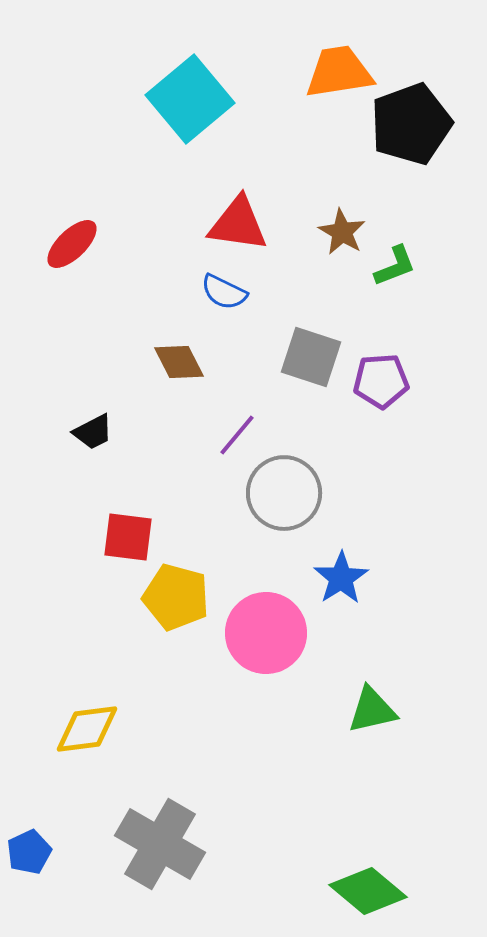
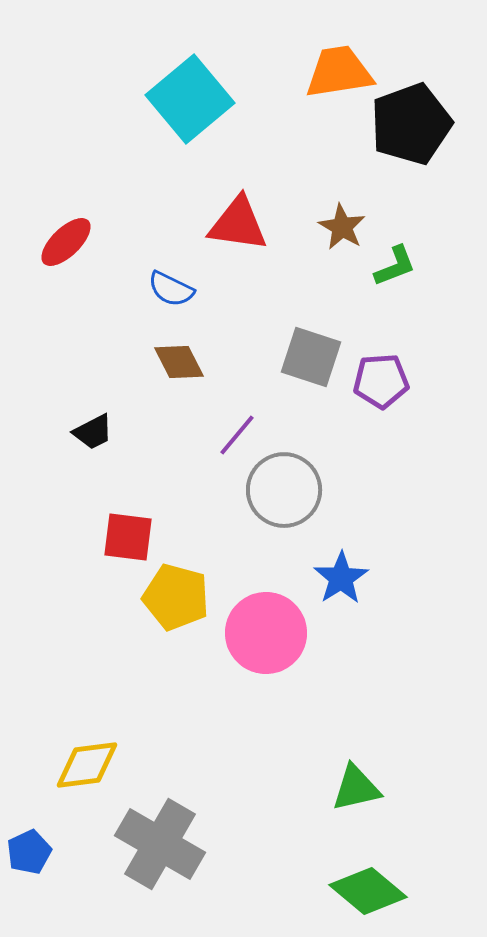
brown star: moved 5 px up
red ellipse: moved 6 px left, 2 px up
blue semicircle: moved 53 px left, 3 px up
gray circle: moved 3 px up
green triangle: moved 16 px left, 78 px down
yellow diamond: moved 36 px down
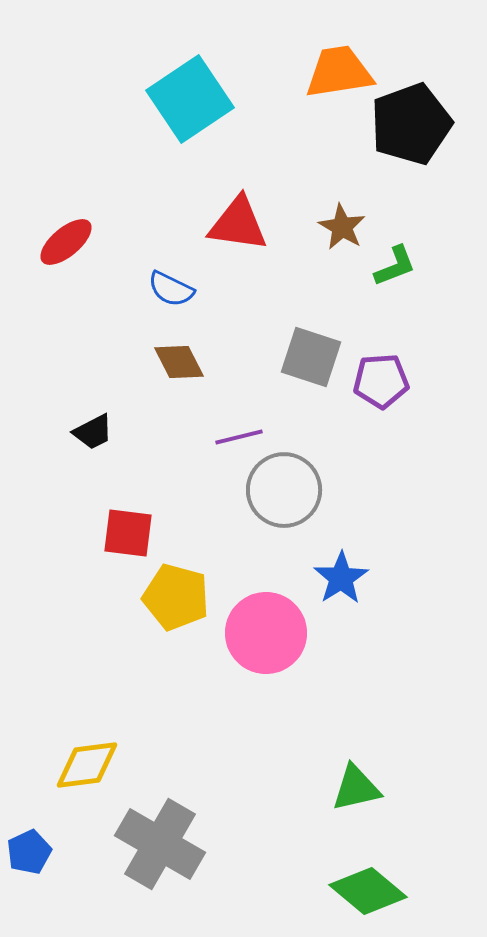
cyan square: rotated 6 degrees clockwise
red ellipse: rotated 4 degrees clockwise
purple line: moved 2 px right, 2 px down; rotated 36 degrees clockwise
red square: moved 4 px up
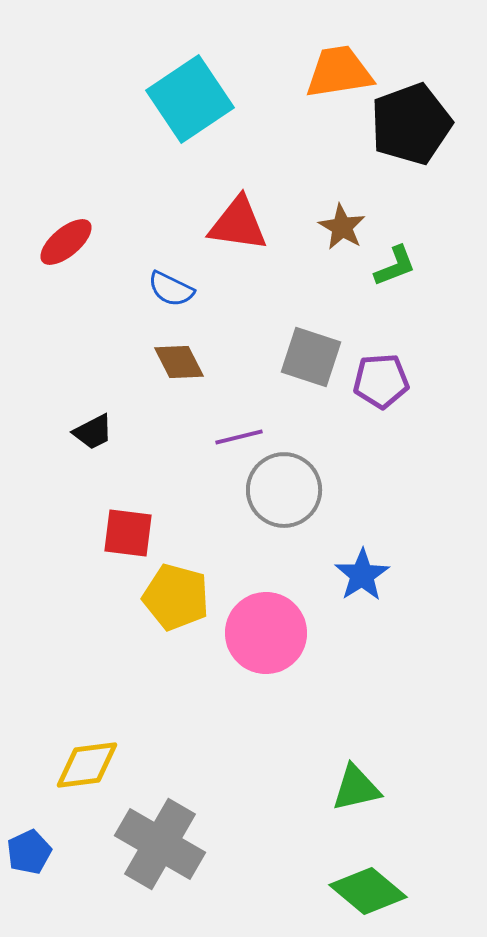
blue star: moved 21 px right, 3 px up
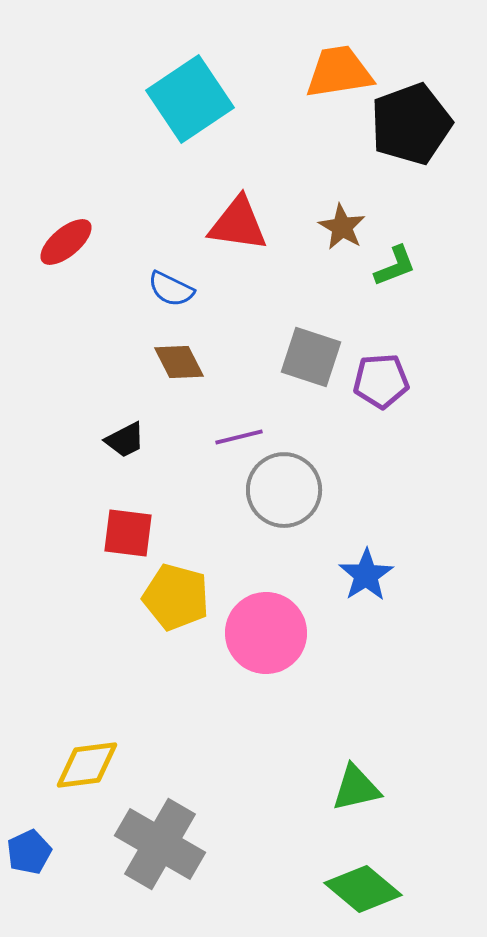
black trapezoid: moved 32 px right, 8 px down
blue star: moved 4 px right
green diamond: moved 5 px left, 2 px up
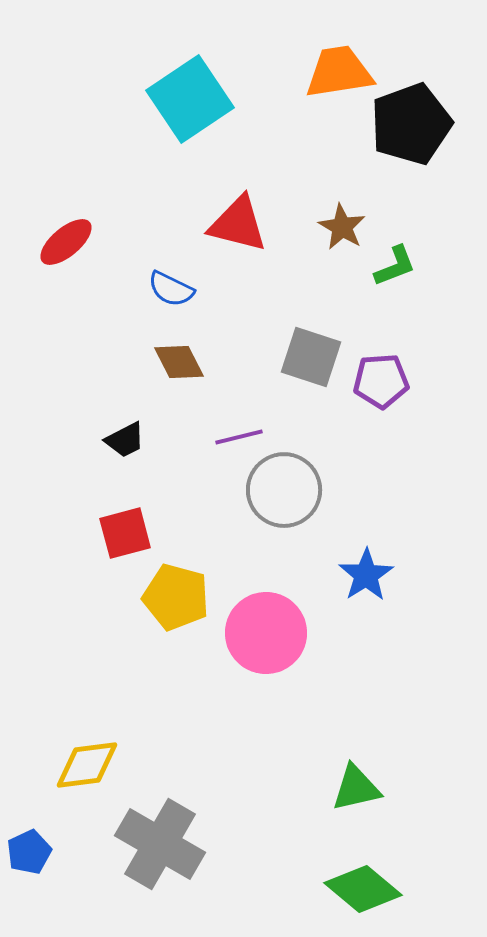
red triangle: rotated 6 degrees clockwise
red square: moved 3 px left; rotated 22 degrees counterclockwise
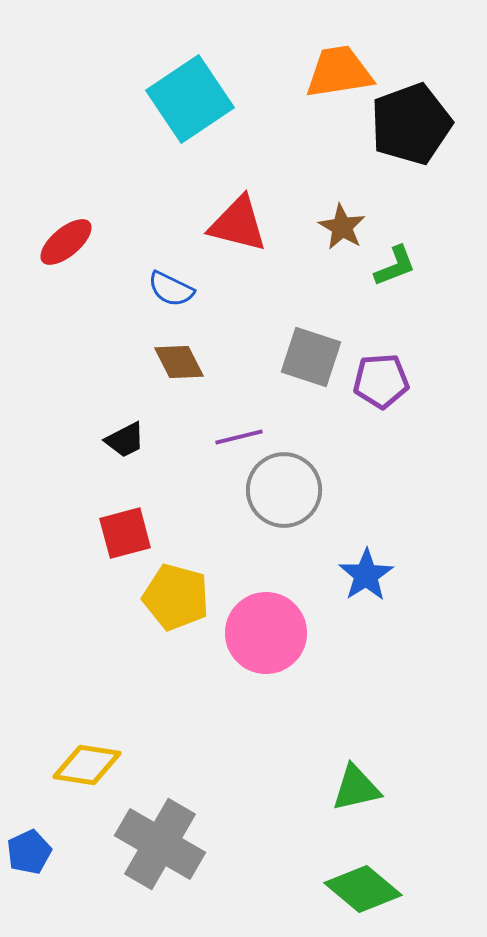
yellow diamond: rotated 16 degrees clockwise
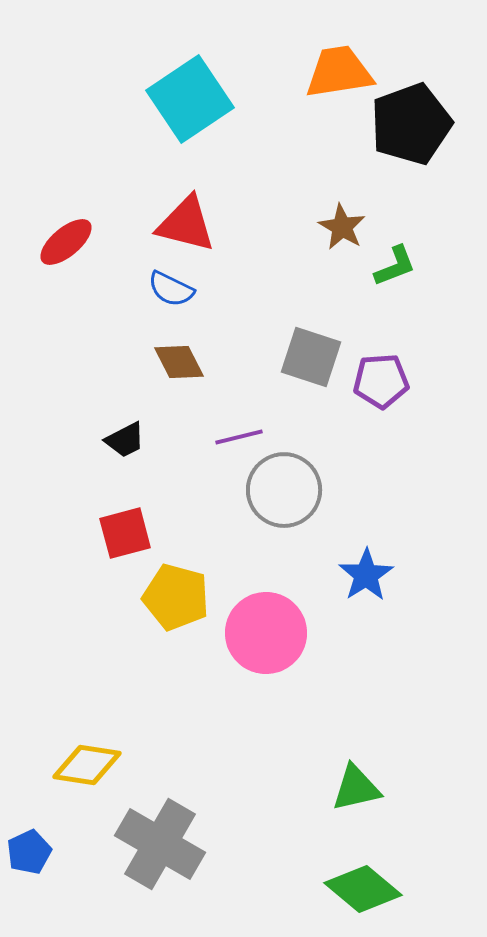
red triangle: moved 52 px left
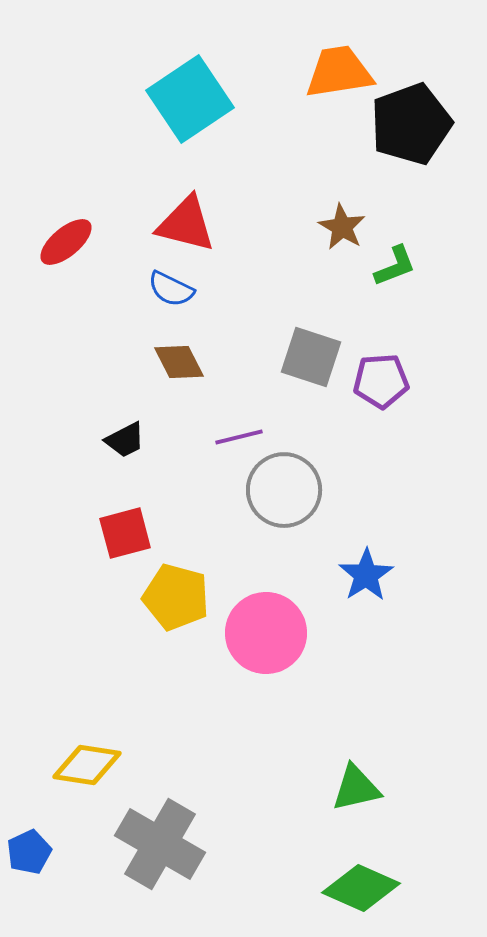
green diamond: moved 2 px left, 1 px up; rotated 16 degrees counterclockwise
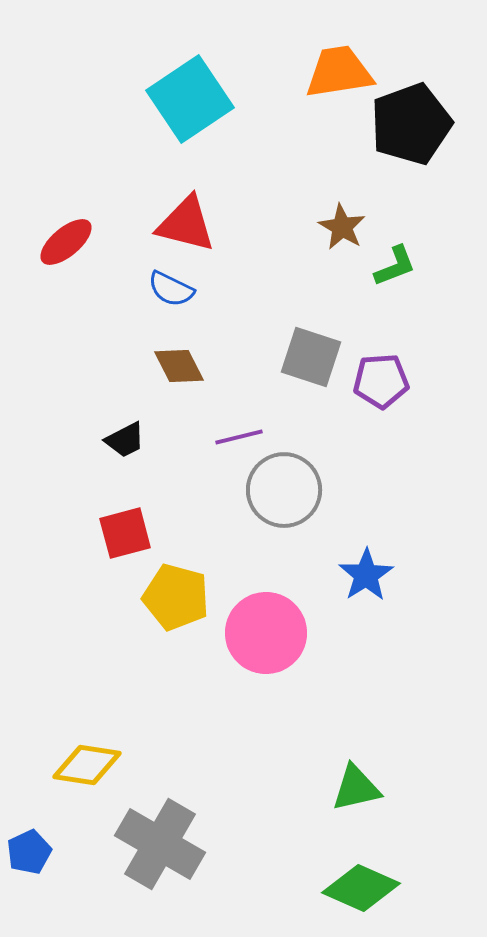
brown diamond: moved 4 px down
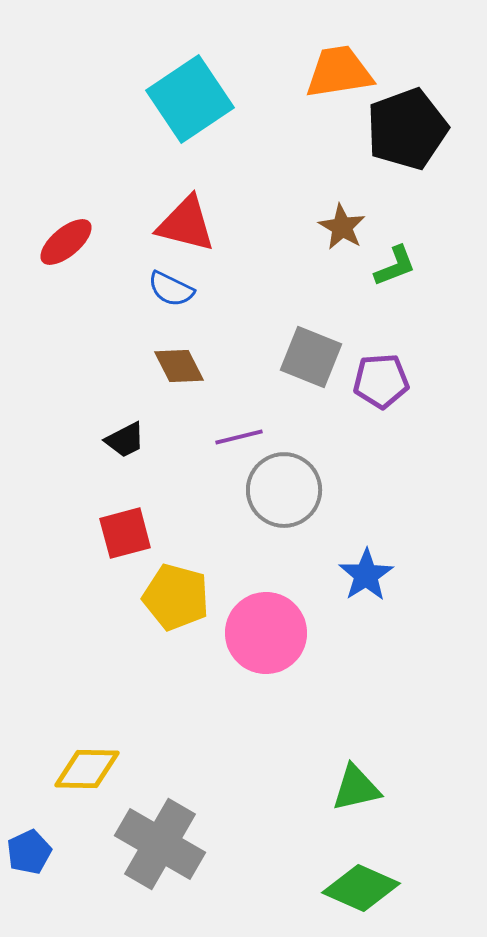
black pentagon: moved 4 px left, 5 px down
gray square: rotated 4 degrees clockwise
yellow diamond: moved 4 px down; rotated 8 degrees counterclockwise
